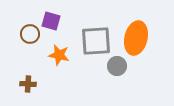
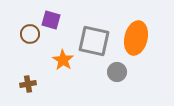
purple square: moved 1 px up
gray square: moved 2 px left; rotated 16 degrees clockwise
orange star: moved 4 px right, 5 px down; rotated 20 degrees clockwise
gray circle: moved 6 px down
brown cross: rotated 14 degrees counterclockwise
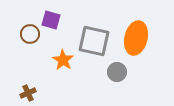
brown cross: moved 9 px down; rotated 14 degrees counterclockwise
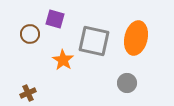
purple square: moved 4 px right, 1 px up
gray circle: moved 10 px right, 11 px down
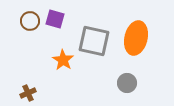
brown circle: moved 13 px up
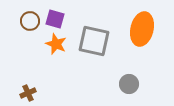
orange ellipse: moved 6 px right, 9 px up
orange star: moved 7 px left, 16 px up; rotated 10 degrees counterclockwise
gray circle: moved 2 px right, 1 px down
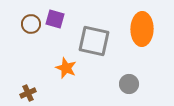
brown circle: moved 1 px right, 3 px down
orange ellipse: rotated 12 degrees counterclockwise
orange star: moved 10 px right, 24 px down
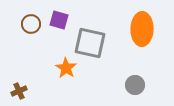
purple square: moved 4 px right, 1 px down
gray square: moved 4 px left, 2 px down
orange star: rotated 10 degrees clockwise
gray circle: moved 6 px right, 1 px down
brown cross: moved 9 px left, 2 px up
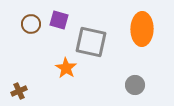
gray square: moved 1 px right, 1 px up
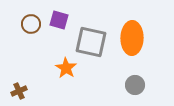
orange ellipse: moved 10 px left, 9 px down
